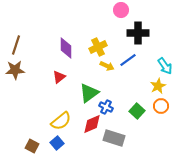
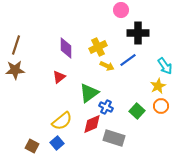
yellow semicircle: moved 1 px right
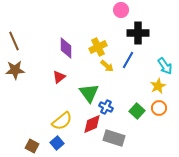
brown line: moved 2 px left, 4 px up; rotated 42 degrees counterclockwise
blue line: rotated 24 degrees counterclockwise
yellow arrow: rotated 16 degrees clockwise
green triangle: rotated 30 degrees counterclockwise
orange circle: moved 2 px left, 2 px down
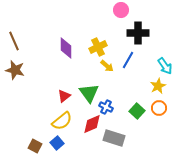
brown star: rotated 18 degrees clockwise
red triangle: moved 5 px right, 19 px down
brown square: moved 3 px right
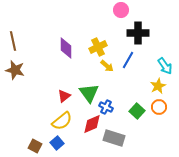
brown line: moved 1 px left; rotated 12 degrees clockwise
orange circle: moved 1 px up
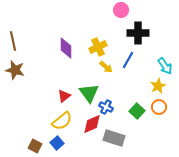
yellow arrow: moved 1 px left, 1 px down
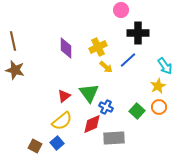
blue line: rotated 18 degrees clockwise
gray rectangle: rotated 20 degrees counterclockwise
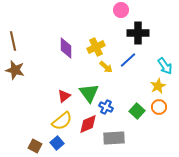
yellow cross: moved 2 px left
red diamond: moved 4 px left
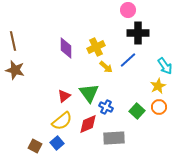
pink circle: moved 7 px right
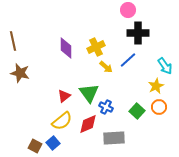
brown star: moved 5 px right, 3 px down
yellow star: moved 2 px left
blue square: moved 4 px left
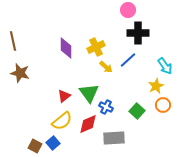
orange circle: moved 4 px right, 2 px up
